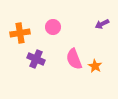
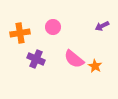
purple arrow: moved 2 px down
pink semicircle: rotated 30 degrees counterclockwise
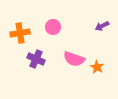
pink semicircle: rotated 20 degrees counterclockwise
orange star: moved 2 px right, 1 px down
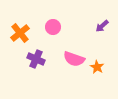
purple arrow: rotated 16 degrees counterclockwise
orange cross: rotated 30 degrees counterclockwise
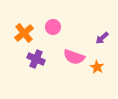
purple arrow: moved 12 px down
orange cross: moved 4 px right
pink semicircle: moved 2 px up
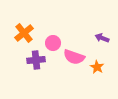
pink circle: moved 16 px down
purple arrow: rotated 64 degrees clockwise
purple cross: moved 1 px down; rotated 30 degrees counterclockwise
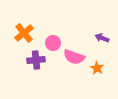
orange star: moved 1 px down
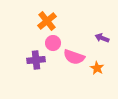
orange cross: moved 23 px right, 12 px up
